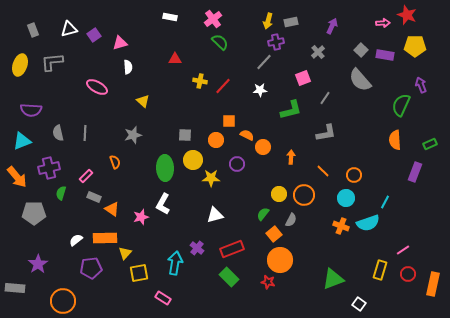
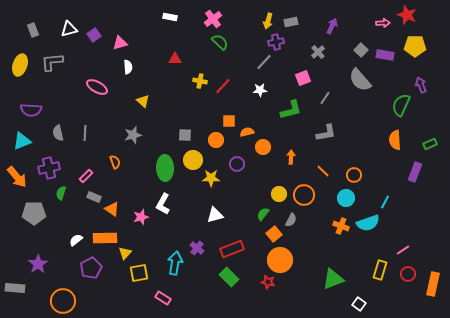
orange semicircle at (247, 135): moved 3 px up; rotated 40 degrees counterclockwise
purple pentagon at (91, 268): rotated 20 degrees counterclockwise
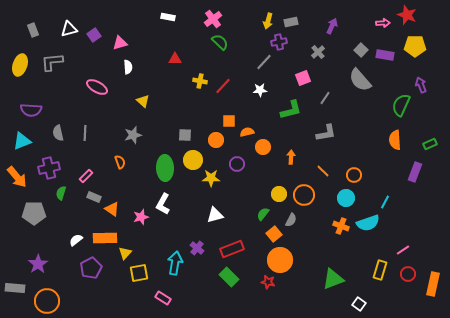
white rectangle at (170, 17): moved 2 px left
purple cross at (276, 42): moved 3 px right
orange semicircle at (115, 162): moved 5 px right
orange circle at (63, 301): moved 16 px left
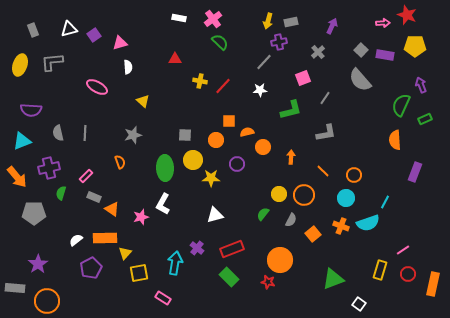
white rectangle at (168, 17): moved 11 px right, 1 px down
green rectangle at (430, 144): moved 5 px left, 25 px up
orange square at (274, 234): moved 39 px right
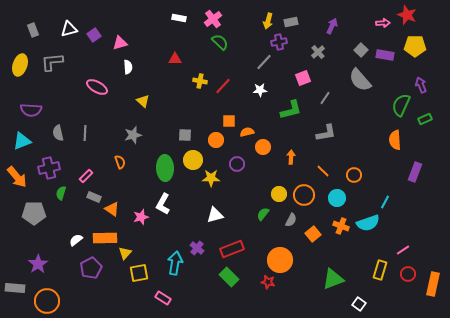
cyan circle at (346, 198): moved 9 px left
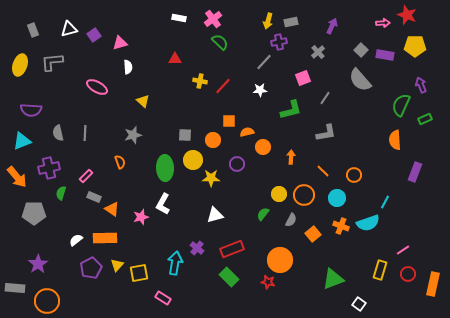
orange circle at (216, 140): moved 3 px left
yellow triangle at (125, 253): moved 8 px left, 12 px down
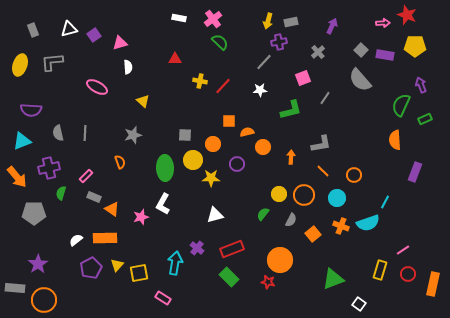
gray L-shape at (326, 133): moved 5 px left, 11 px down
orange circle at (213, 140): moved 4 px down
orange circle at (47, 301): moved 3 px left, 1 px up
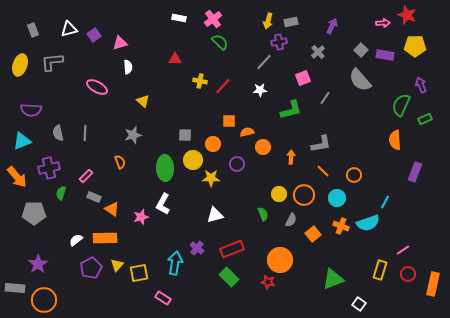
green semicircle at (263, 214): rotated 120 degrees clockwise
